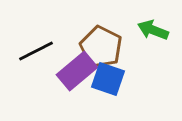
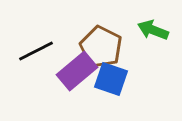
blue square: moved 3 px right
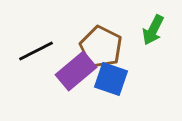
green arrow: rotated 84 degrees counterclockwise
purple rectangle: moved 1 px left
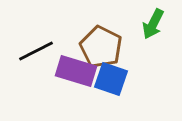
green arrow: moved 6 px up
purple rectangle: rotated 57 degrees clockwise
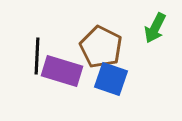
green arrow: moved 2 px right, 4 px down
black line: moved 1 px right, 5 px down; rotated 60 degrees counterclockwise
purple rectangle: moved 14 px left
